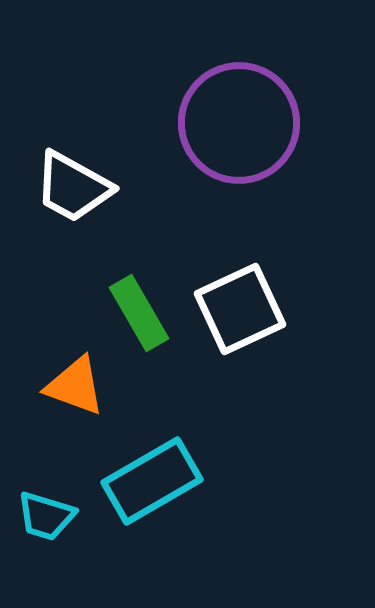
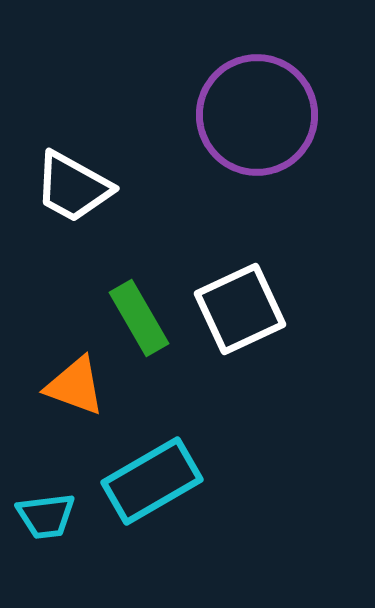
purple circle: moved 18 px right, 8 px up
green rectangle: moved 5 px down
cyan trapezoid: rotated 24 degrees counterclockwise
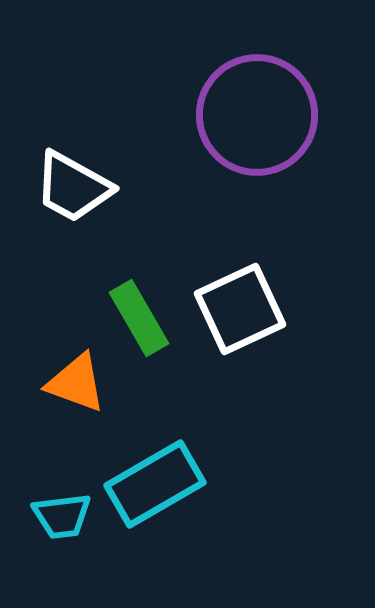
orange triangle: moved 1 px right, 3 px up
cyan rectangle: moved 3 px right, 3 px down
cyan trapezoid: moved 16 px right
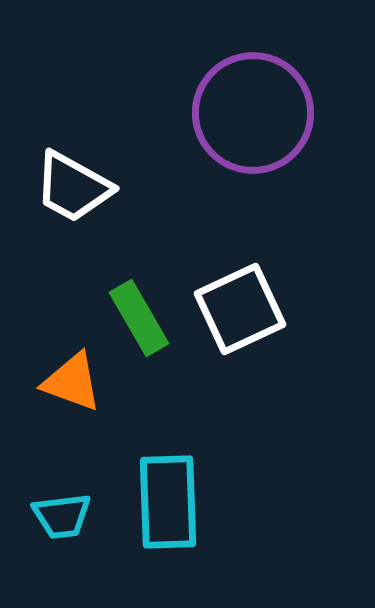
purple circle: moved 4 px left, 2 px up
orange triangle: moved 4 px left, 1 px up
cyan rectangle: moved 13 px right, 18 px down; rotated 62 degrees counterclockwise
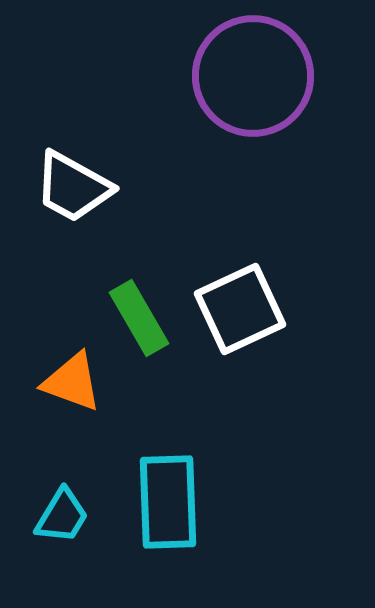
purple circle: moved 37 px up
cyan trapezoid: rotated 52 degrees counterclockwise
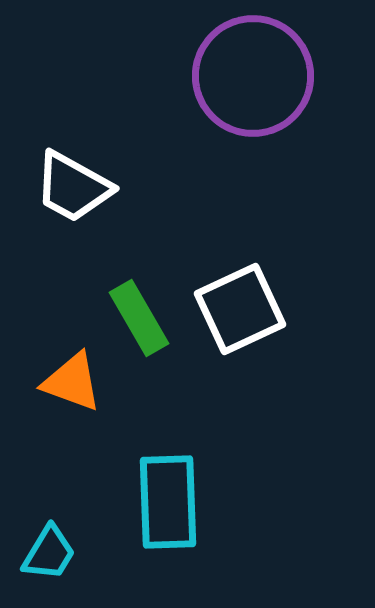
cyan trapezoid: moved 13 px left, 37 px down
